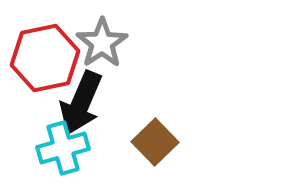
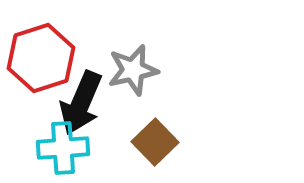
gray star: moved 31 px right, 27 px down; rotated 21 degrees clockwise
red hexagon: moved 4 px left; rotated 6 degrees counterclockwise
cyan cross: rotated 12 degrees clockwise
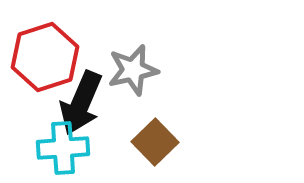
red hexagon: moved 4 px right, 1 px up
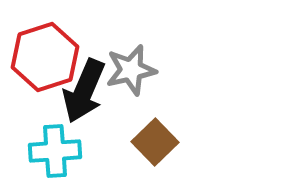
gray star: moved 2 px left
black arrow: moved 3 px right, 12 px up
cyan cross: moved 8 px left, 3 px down
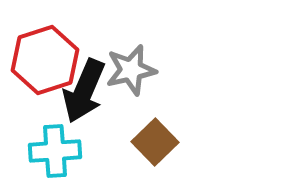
red hexagon: moved 3 px down
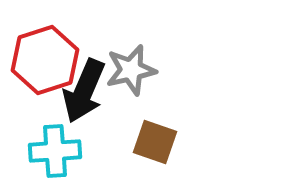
brown square: rotated 27 degrees counterclockwise
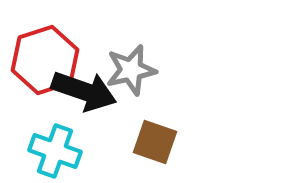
black arrow: rotated 94 degrees counterclockwise
cyan cross: rotated 24 degrees clockwise
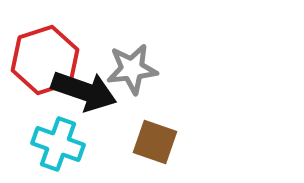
gray star: moved 1 px right, 1 px up; rotated 6 degrees clockwise
cyan cross: moved 3 px right, 7 px up
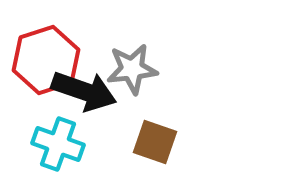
red hexagon: moved 1 px right
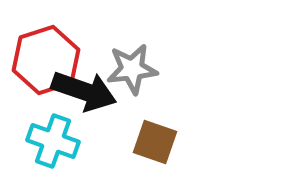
cyan cross: moved 5 px left, 3 px up
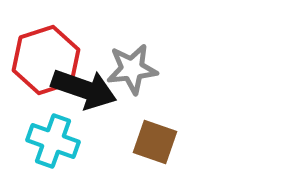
black arrow: moved 2 px up
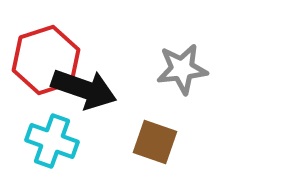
gray star: moved 50 px right
cyan cross: moved 1 px left
